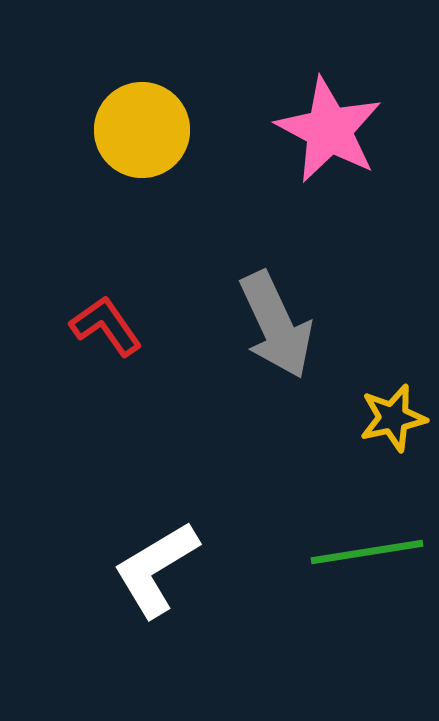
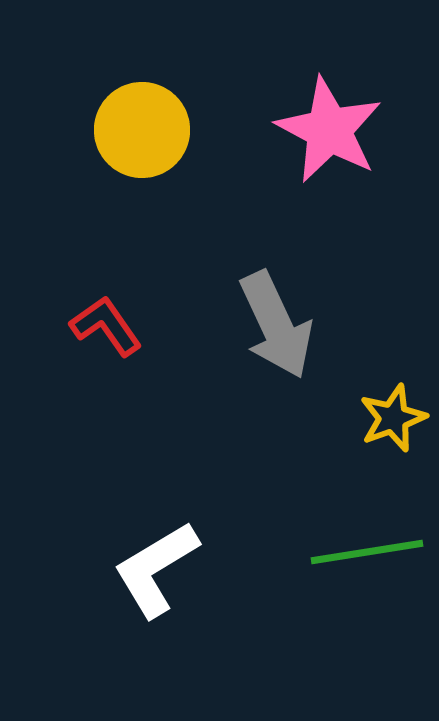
yellow star: rotated 8 degrees counterclockwise
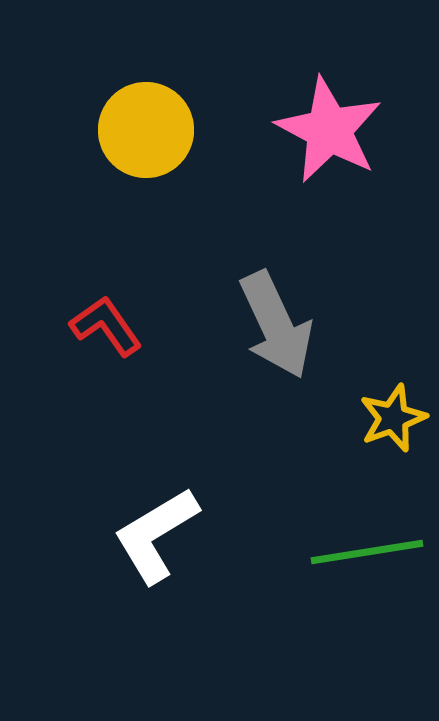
yellow circle: moved 4 px right
white L-shape: moved 34 px up
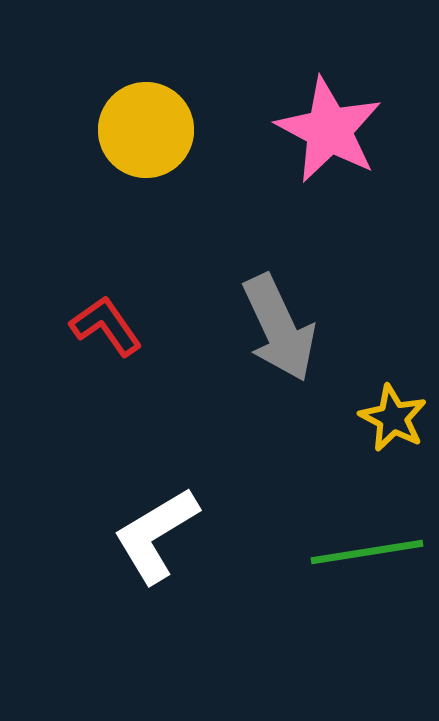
gray arrow: moved 3 px right, 3 px down
yellow star: rotated 24 degrees counterclockwise
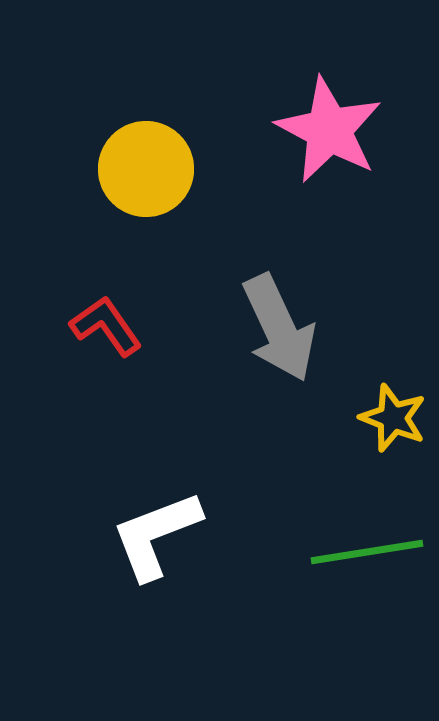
yellow circle: moved 39 px down
yellow star: rotated 6 degrees counterclockwise
white L-shape: rotated 10 degrees clockwise
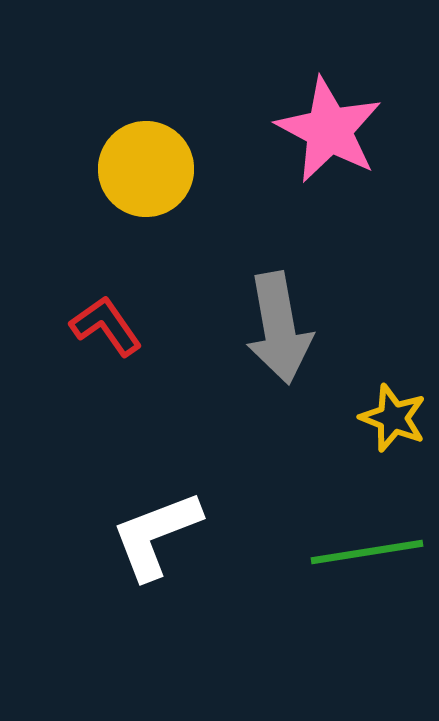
gray arrow: rotated 15 degrees clockwise
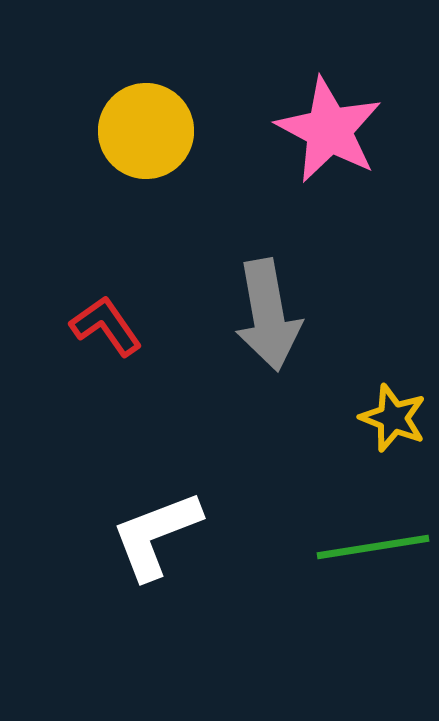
yellow circle: moved 38 px up
gray arrow: moved 11 px left, 13 px up
green line: moved 6 px right, 5 px up
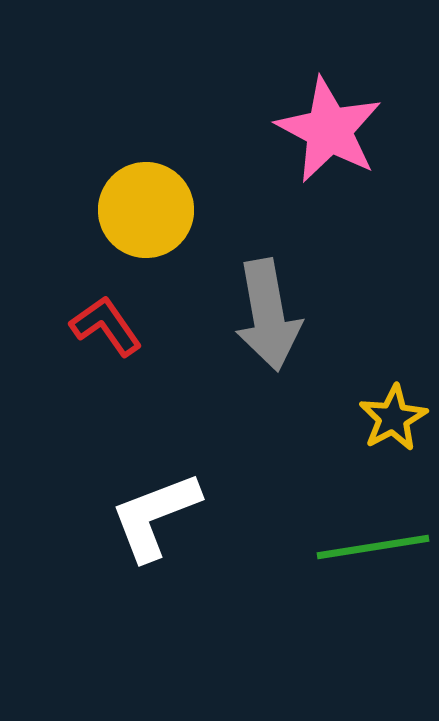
yellow circle: moved 79 px down
yellow star: rotated 22 degrees clockwise
white L-shape: moved 1 px left, 19 px up
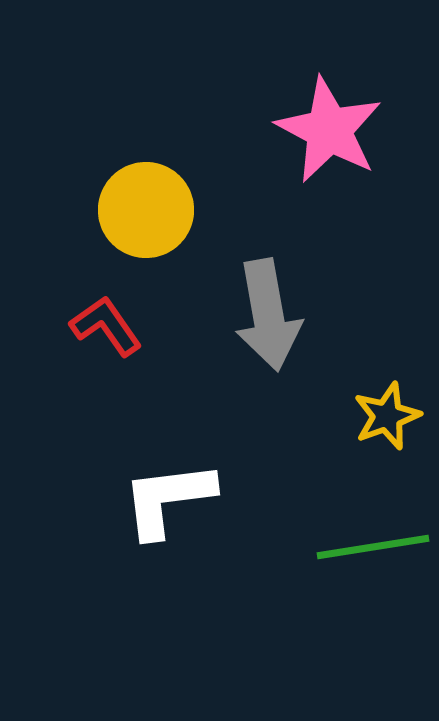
yellow star: moved 6 px left, 2 px up; rotated 8 degrees clockwise
white L-shape: moved 13 px right, 17 px up; rotated 14 degrees clockwise
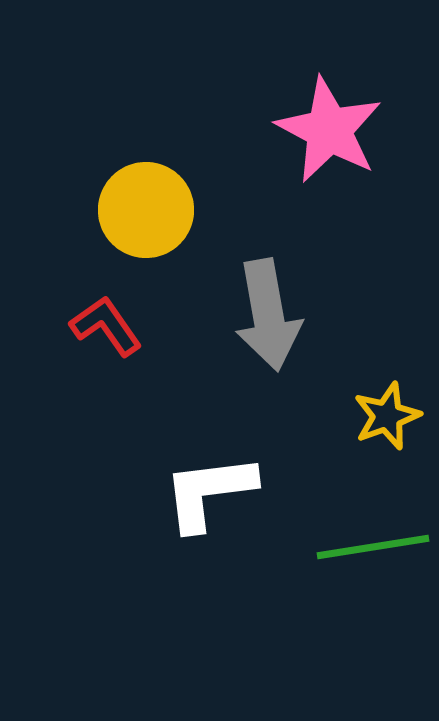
white L-shape: moved 41 px right, 7 px up
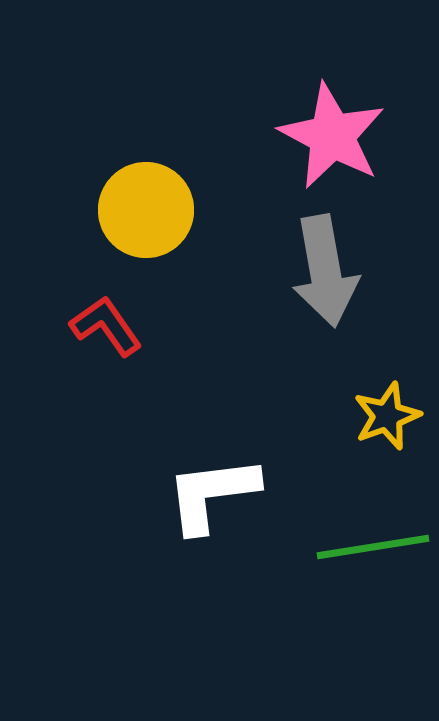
pink star: moved 3 px right, 6 px down
gray arrow: moved 57 px right, 44 px up
white L-shape: moved 3 px right, 2 px down
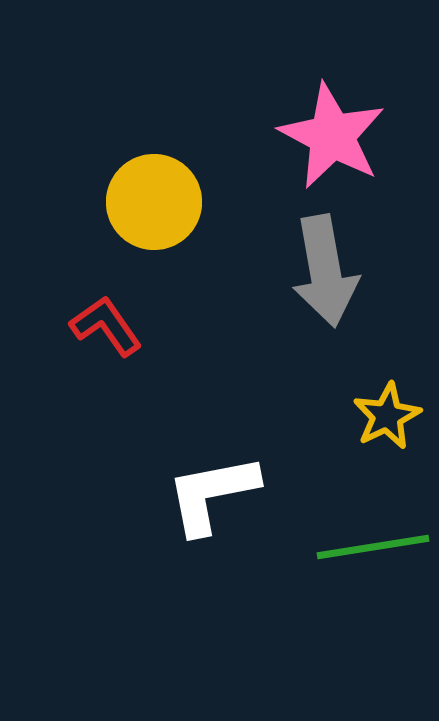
yellow circle: moved 8 px right, 8 px up
yellow star: rotated 6 degrees counterclockwise
white L-shape: rotated 4 degrees counterclockwise
